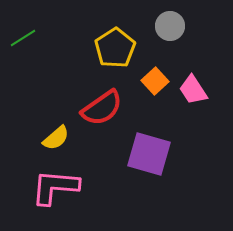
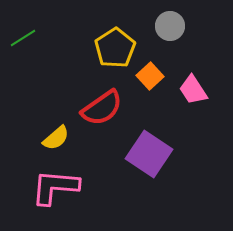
orange square: moved 5 px left, 5 px up
purple square: rotated 18 degrees clockwise
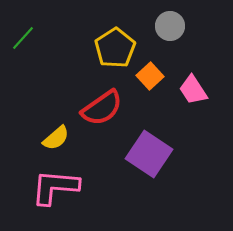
green line: rotated 16 degrees counterclockwise
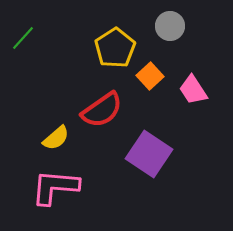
red semicircle: moved 2 px down
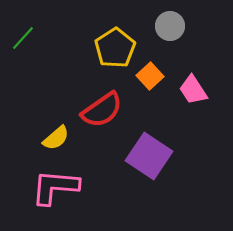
purple square: moved 2 px down
